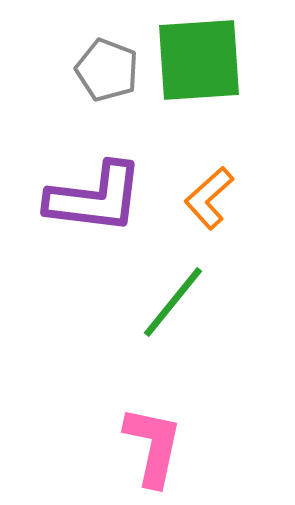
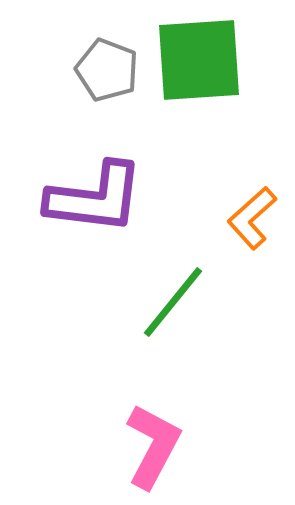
orange L-shape: moved 43 px right, 20 px down
pink L-shape: rotated 16 degrees clockwise
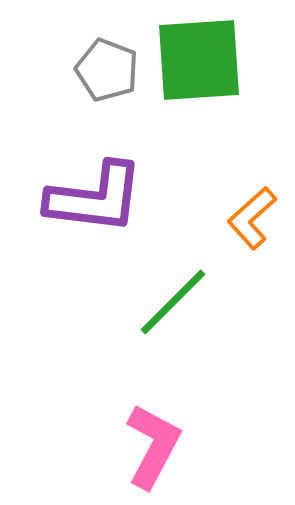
green line: rotated 6 degrees clockwise
